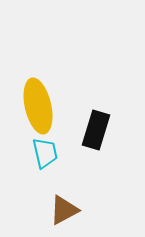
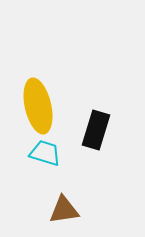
cyan trapezoid: rotated 60 degrees counterclockwise
brown triangle: rotated 20 degrees clockwise
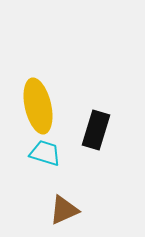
brown triangle: rotated 16 degrees counterclockwise
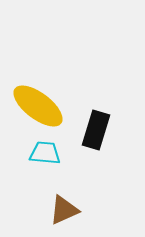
yellow ellipse: rotated 40 degrees counterclockwise
cyan trapezoid: rotated 12 degrees counterclockwise
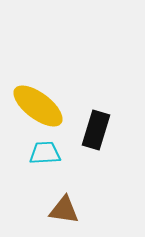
cyan trapezoid: rotated 8 degrees counterclockwise
brown triangle: rotated 32 degrees clockwise
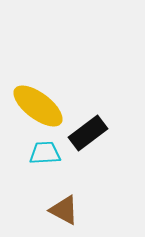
black rectangle: moved 8 px left, 3 px down; rotated 36 degrees clockwise
brown triangle: rotated 20 degrees clockwise
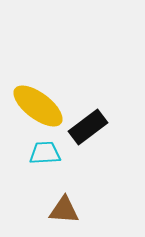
black rectangle: moved 6 px up
brown triangle: rotated 24 degrees counterclockwise
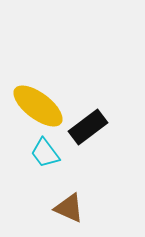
cyan trapezoid: rotated 124 degrees counterclockwise
brown triangle: moved 5 px right, 2 px up; rotated 20 degrees clockwise
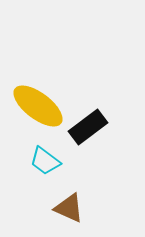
cyan trapezoid: moved 8 px down; rotated 16 degrees counterclockwise
